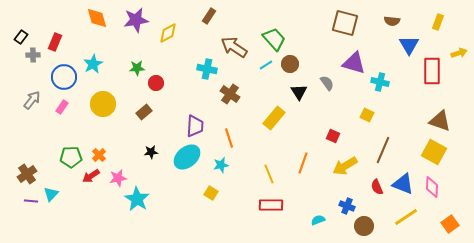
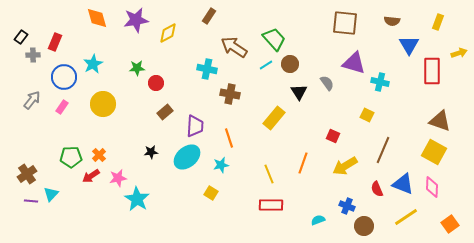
brown square at (345, 23): rotated 8 degrees counterclockwise
brown cross at (230, 94): rotated 24 degrees counterclockwise
brown rectangle at (144, 112): moved 21 px right
red semicircle at (377, 187): moved 2 px down
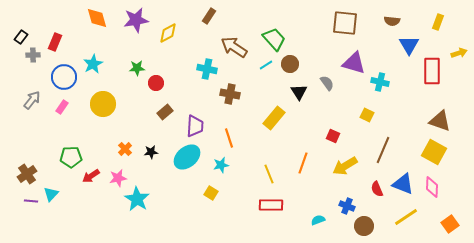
orange cross at (99, 155): moved 26 px right, 6 px up
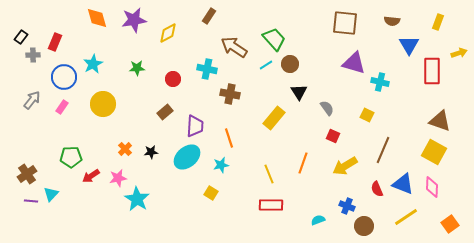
purple star at (136, 20): moved 2 px left
red circle at (156, 83): moved 17 px right, 4 px up
gray semicircle at (327, 83): moved 25 px down
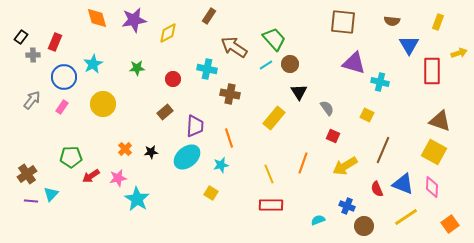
brown square at (345, 23): moved 2 px left, 1 px up
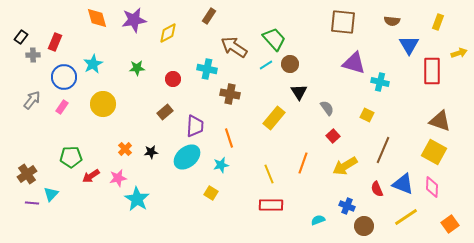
red square at (333, 136): rotated 24 degrees clockwise
purple line at (31, 201): moved 1 px right, 2 px down
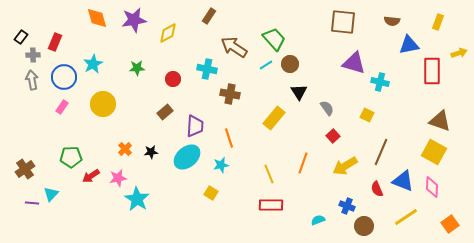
blue triangle at (409, 45): rotated 50 degrees clockwise
gray arrow at (32, 100): moved 20 px up; rotated 48 degrees counterclockwise
brown line at (383, 150): moved 2 px left, 2 px down
brown cross at (27, 174): moved 2 px left, 5 px up
blue triangle at (403, 184): moved 3 px up
